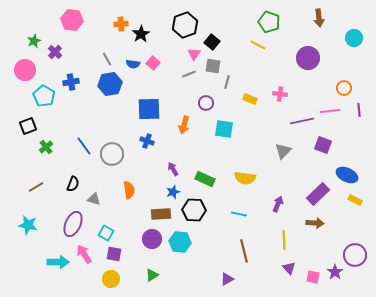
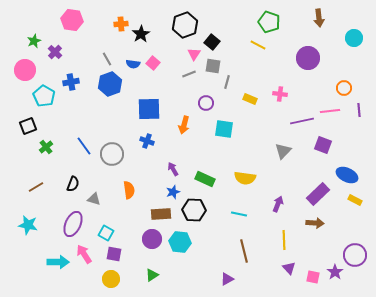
blue hexagon at (110, 84): rotated 10 degrees counterclockwise
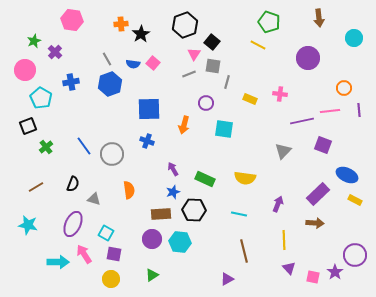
cyan pentagon at (44, 96): moved 3 px left, 2 px down
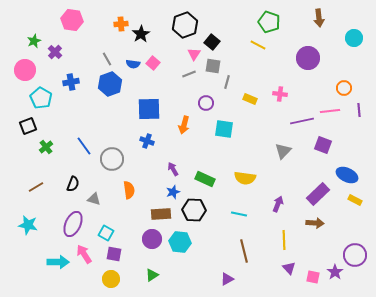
gray circle at (112, 154): moved 5 px down
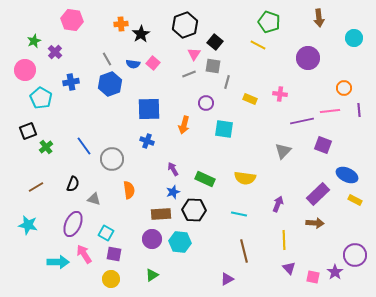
black square at (212, 42): moved 3 px right
black square at (28, 126): moved 5 px down
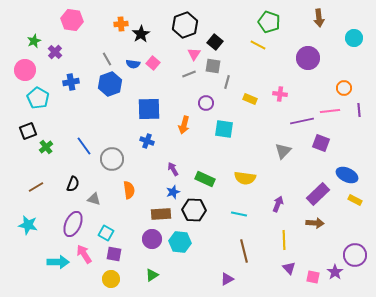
cyan pentagon at (41, 98): moved 3 px left
purple square at (323, 145): moved 2 px left, 2 px up
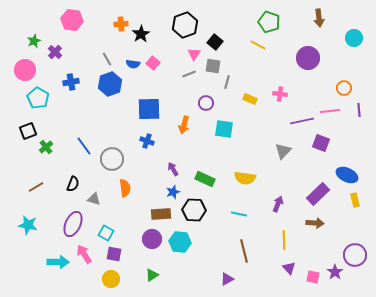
orange semicircle at (129, 190): moved 4 px left, 2 px up
yellow rectangle at (355, 200): rotated 48 degrees clockwise
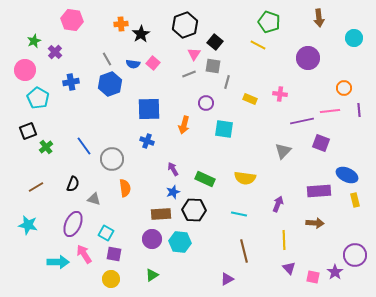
purple rectangle at (318, 194): moved 1 px right, 3 px up; rotated 40 degrees clockwise
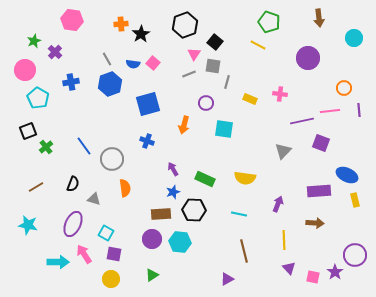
blue square at (149, 109): moved 1 px left, 5 px up; rotated 15 degrees counterclockwise
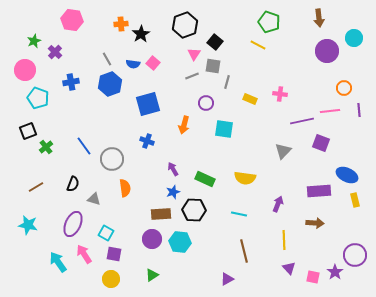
purple circle at (308, 58): moved 19 px right, 7 px up
gray line at (189, 74): moved 3 px right, 2 px down
cyan pentagon at (38, 98): rotated 10 degrees counterclockwise
cyan arrow at (58, 262): rotated 125 degrees counterclockwise
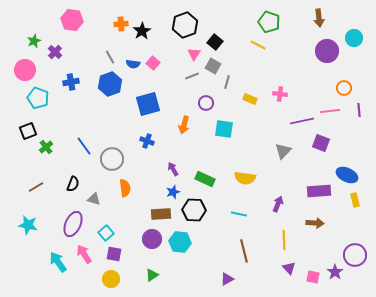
black star at (141, 34): moved 1 px right, 3 px up
gray line at (107, 59): moved 3 px right, 2 px up
gray square at (213, 66): rotated 21 degrees clockwise
cyan square at (106, 233): rotated 21 degrees clockwise
